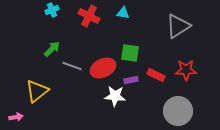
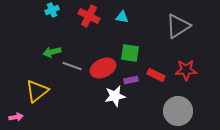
cyan triangle: moved 1 px left, 4 px down
green arrow: moved 3 px down; rotated 150 degrees counterclockwise
white star: rotated 15 degrees counterclockwise
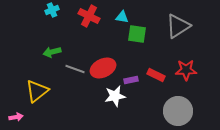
green square: moved 7 px right, 19 px up
gray line: moved 3 px right, 3 px down
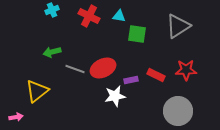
cyan triangle: moved 3 px left, 1 px up
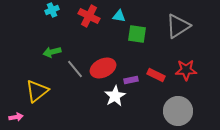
gray line: rotated 30 degrees clockwise
white star: rotated 20 degrees counterclockwise
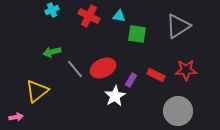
purple rectangle: rotated 48 degrees counterclockwise
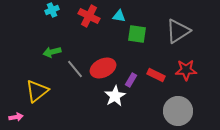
gray triangle: moved 5 px down
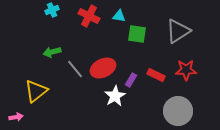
yellow triangle: moved 1 px left
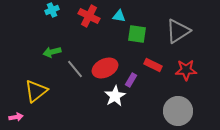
red ellipse: moved 2 px right
red rectangle: moved 3 px left, 10 px up
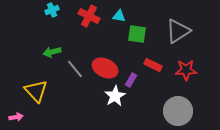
red ellipse: rotated 50 degrees clockwise
yellow triangle: rotated 35 degrees counterclockwise
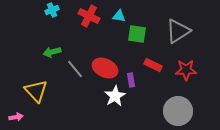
purple rectangle: rotated 40 degrees counterclockwise
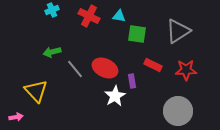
purple rectangle: moved 1 px right, 1 px down
